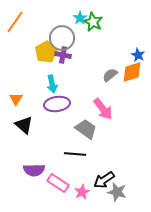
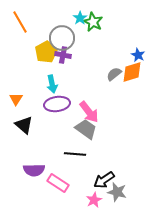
orange line: moved 5 px right; rotated 65 degrees counterclockwise
gray semicircle: moved 4 px right, 1 px up
pink arrow: moved 14 px left, 3 px down
pink star: moved 12 px right, 8 px down
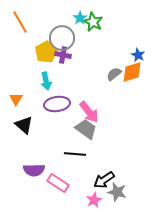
cyan arrow: moved 6 px left, 3 px up
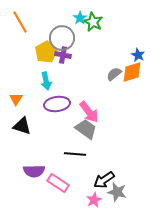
black triangle: moved 2 px left, 1 px down; rotated 24 degrees counterclockwise
purple semicircle: moved 1 px down
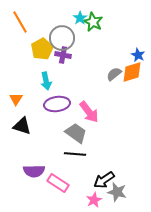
yellow pentagon: moved 4 px left, 3 px up
gray trapezoid: moved 10 px left, 4 px down
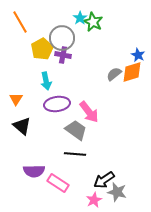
black triangle: rotated 24 degrees clockwise
gray trapezoid: moved 3 px up
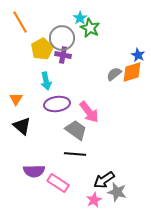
green star: moved 3 px left, 6 px down
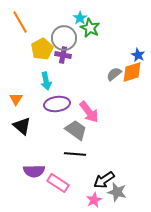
gray circle: moved 2 px right
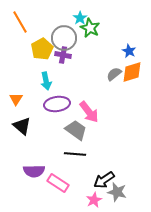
blue star: moved 9 px left, 4 px up
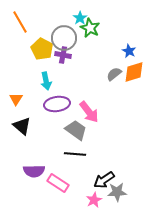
yellow pentagon: rotated 15 degrees counterclockwise
orange diamond: moved 2 px right
gray star: rotated 18 degrees counterclockwise
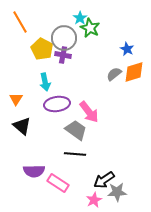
blue star: moved 2 px left, 2 px up
cyan arrow: moved 1 px left, 1 px down
